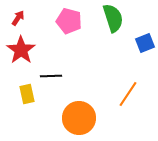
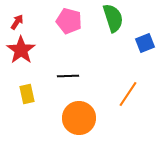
red arrow: moved 1 px left, 4 px down
black line: moved 17 px right
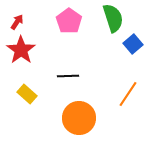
pink pentagon: rotated 20 degrees clockwise
blue square: moved 12 px left, 1 px down; rotated 18 degrees counterclockwise
yellow rectangle: rotated 36 degrees counterclockwise
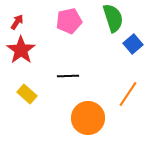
pink pentagon: rotated 25 degrees clockwise
orange circle: moved 9 px right
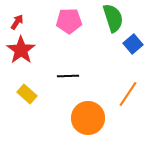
pink pentagon: rotated 10 degrees clockwise
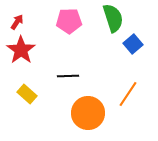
orange circle: moved 5 px up
